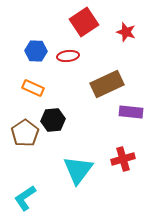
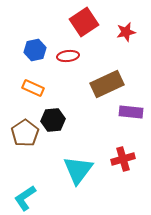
red star: rotated 30 degrees counterclockwise
blue hexagon: moved 1 px left, 1 px up; rotated 15 degrees counterclockwise
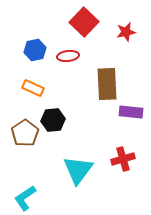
red square: rotated 12 degrees counterclockwise
brown rectangle: rotated 68 degrees counterclockwise
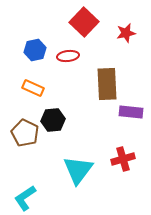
red star: moved 1 px down
brown pentagon: rotated 12 degrees counterclockwise
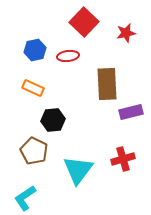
purple rectangle: rotated 20 degrees counterclockwise
brown pentagon: moved 9 px right, 18 px down
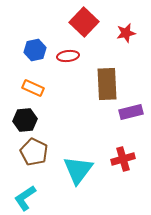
black hexagon: moved 28 px left
brown pentagon: moved 1 px down
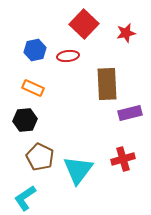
red square: moved 2 px down
purple rectangle: moved 1 px left, 1 px down
brown pentagon: moved 6 px right, 5 px down
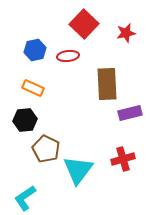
brown pentagon: moved 6 px right, 8 px up
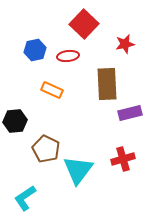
red star: moved 1 px left, 11 px down
orange rectangle: moved 19 px right, 2 px down
black hexagon: moved 10 px left, 1 px down
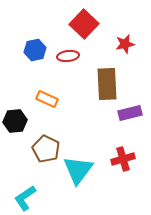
orange rectangle: moved 5 px left, 9 px down
